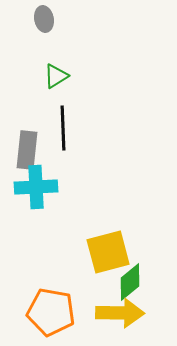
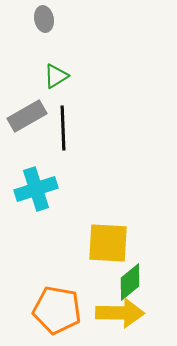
gray rectangle: moved 34 px up; rotated 54 degrees clockwise
cyan cross: moved 2 px down; rotated 15 degrees counterclockwise
yellow square: moved 9 px up; rotated 18 degrees clockwise
orange pentagon: moved 6 px right, 2 px up
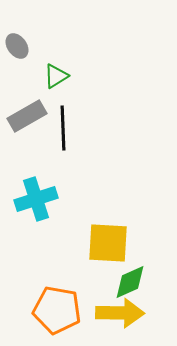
gray ellipse: moved 27 px left, 27 px down; rotated 25 degrees counterclockwise
cyan cross: moved 10 px down
green diamond: rotated 15 degrees clockwise
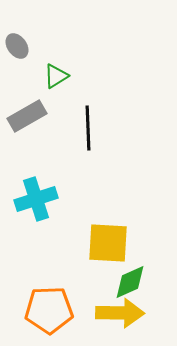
black line: moved 25 px right
orange pentagon: moved 8 px left; rotated 12 degrees counterclockwise
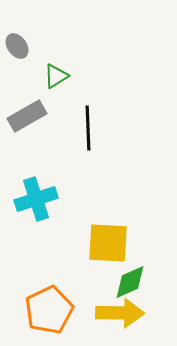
orange pentagon: rotated 24 degrees counterclockwise
